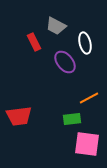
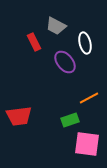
green rectangle: moved 2 px left, 1 px down; rotated 12 degrees counterclockwise
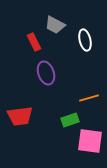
gray trapezoid: moved 1 px left, 1 px up
white ellipse: moved 3 px up
purple ellipse: moved 19 px left, 11 px down; rotated 20 degrees clockwise
orange line: rotated 12 degrees clockwise
red trapezoid: moved 1 px right
pink square: moved 3 px right, 3 px up
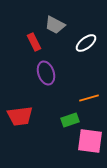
white ellipse: moved 1 px right, 3 px down; rotated 65 degrees clockwise
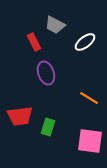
white ellipse: moved 1 px left, 1 px up
orange line: rotated 48 degrees clockwise
green rectangle: moved 22 px left, 7 px down; rotated 54 degrees counterclockwise
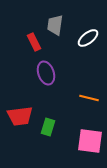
gray trapezoid: rotated 70 degrees clockwise
white ellipse: moved 3 px right, 4 px up
orange line: rotated 18 degrees counterclockwise
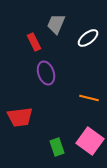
gray trapezoid: moved 1 px right, 1 px up; rotated 15 degrees clockwise
red trapezoid: moved 1 px down
green rectangle: moved 9 px right, 20 px down; rotated 36 degrees counterclockwise
pink square: rotated 28 degrees clockwise
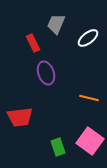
red rectangle: moved 1 px left, 1 px down
green rectangle: moved 1 px right
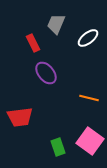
purple ellipse: rotated 20 degrees counterclockwise
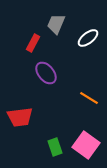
red rectangle: rotated 54 degrees clockwise
orange line: rotated 18 degrees clockwise
pink square: moved 4 px left, 4 px down
green rectangle: moved 3 px left
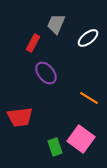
pink square: moved 5 px left, 6 px up
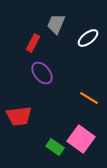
purple ellipse: moved 4 px left
red trapezoid: moved 1 px left, 1 px up
green rectangle: rotated 36 degrees counterclockwise
